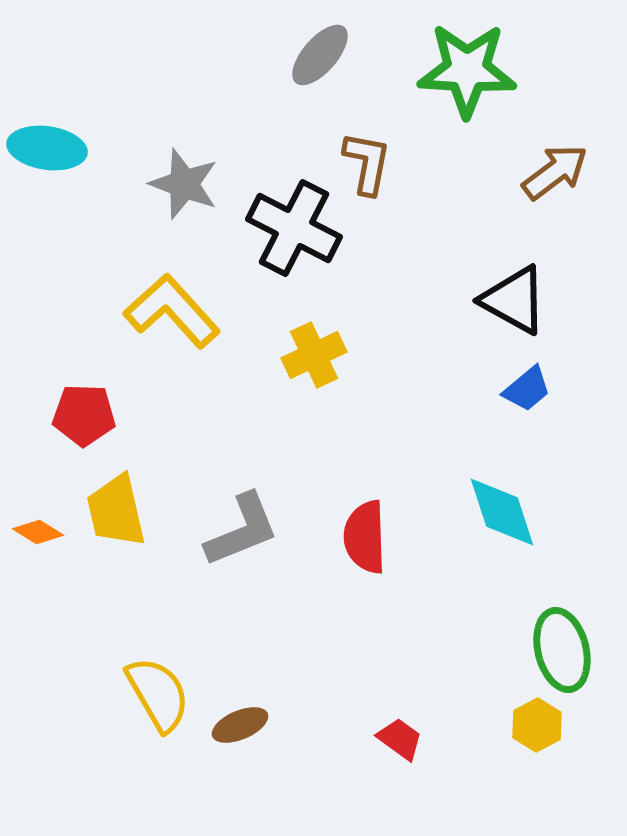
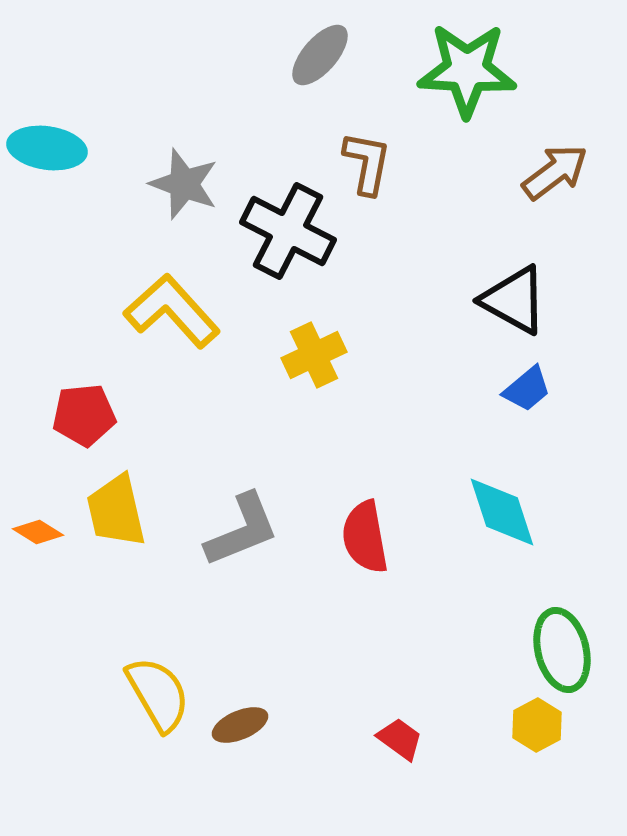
black cross: moved 6 px left, 3 px down
red pentagon: rotated 8 degrees counterclockwise
red semicircle: rotated 8 degrees counterclockwise
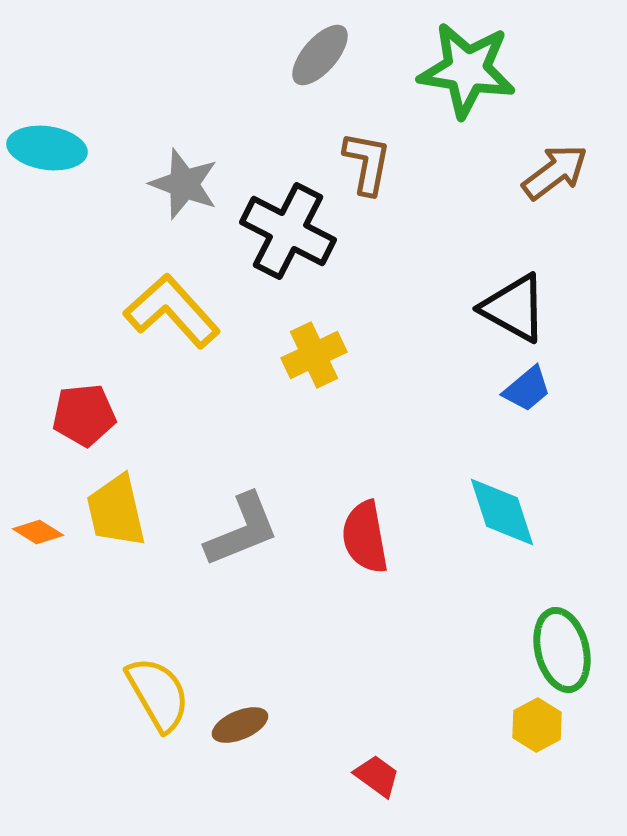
green star: rotated 6 degrees clockwise
black triangle: moved 8 px down
red trapezoid: moved 23 px left, 37 px down
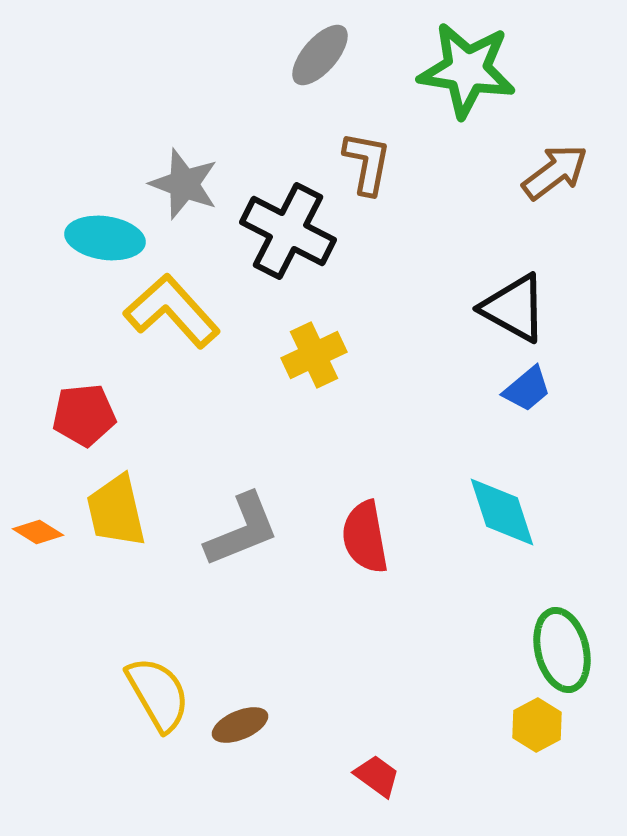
cyan ellipse: moved 58 px right, 90 px down
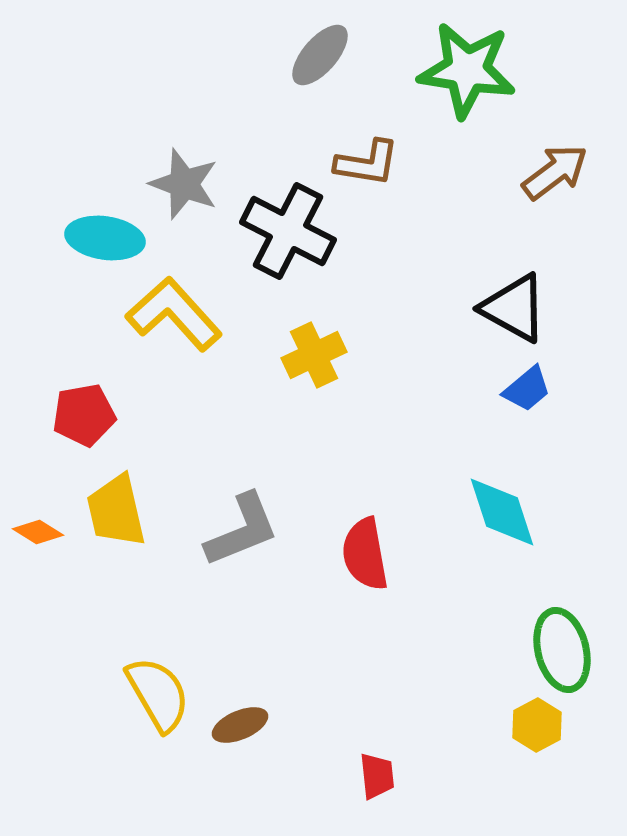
brown L-shape: rotated 88 degrees clockwise
yellow L-shape: moved 2 px right, 3 px down
red pentagon: rotated 4 degrees counterclockwise
red semicircle: moved 17 px down
red trapezoid: rotated 48 degrees clockwise
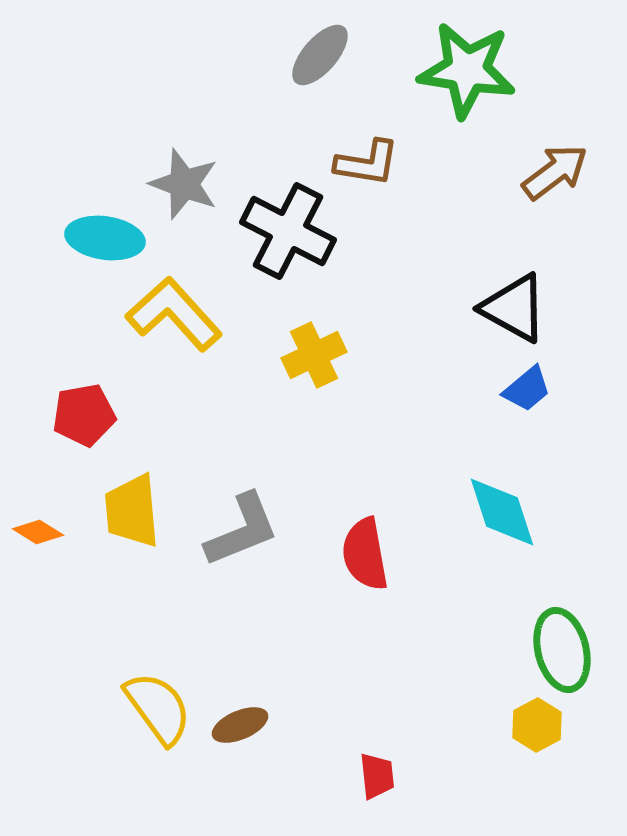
yellow trapezoid: moved 16 px right; rotated 8 degrees clockwise
yellow semicircle: moved 14 px down; rotated 6 degrees counterclockwise
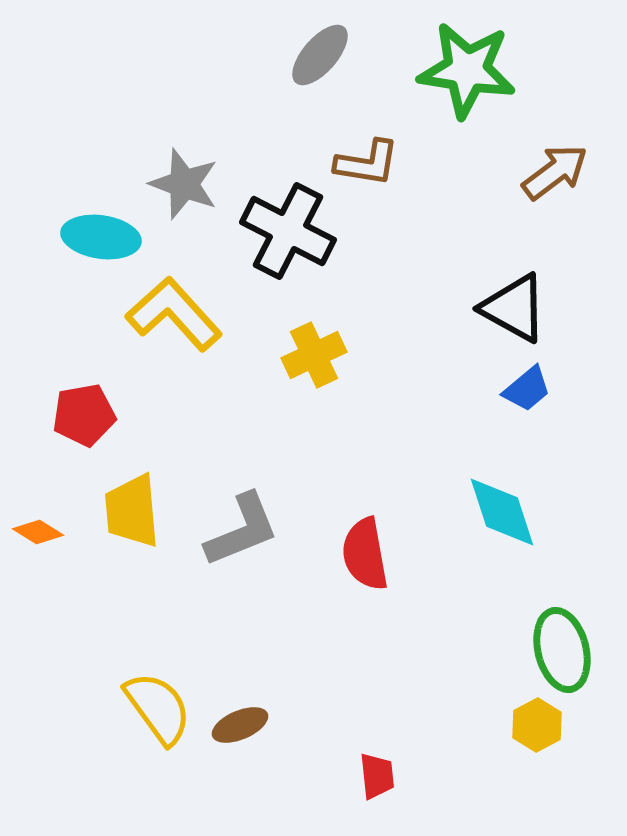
cyan ellipse: moved 4 px left, 1 px up
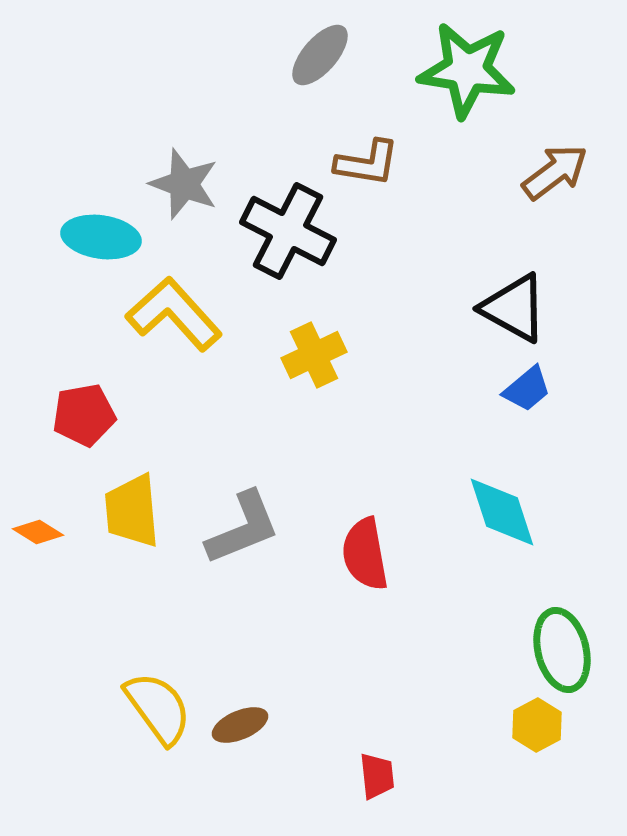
gray L-shape: moved 1 px right, 2 px up
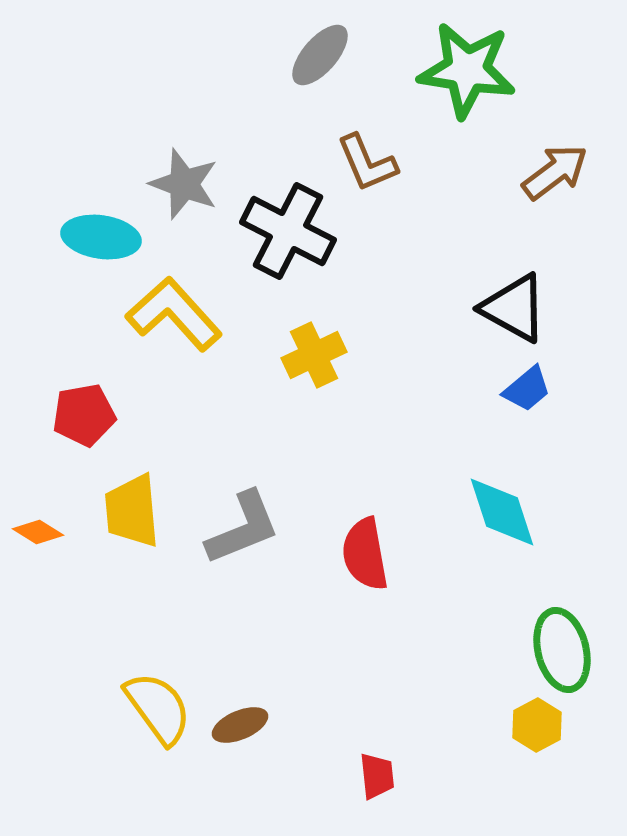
brown L-shape: rotated 58 degrees clockwise
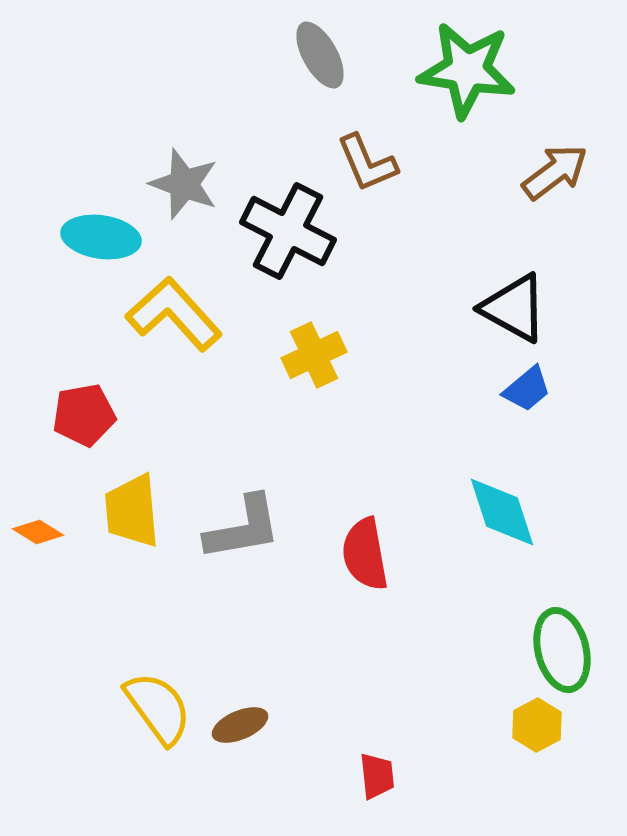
gray ellipse: rotated 70 degrees counterclockwise
gray L-shape: rotated 12 degrees clockwise
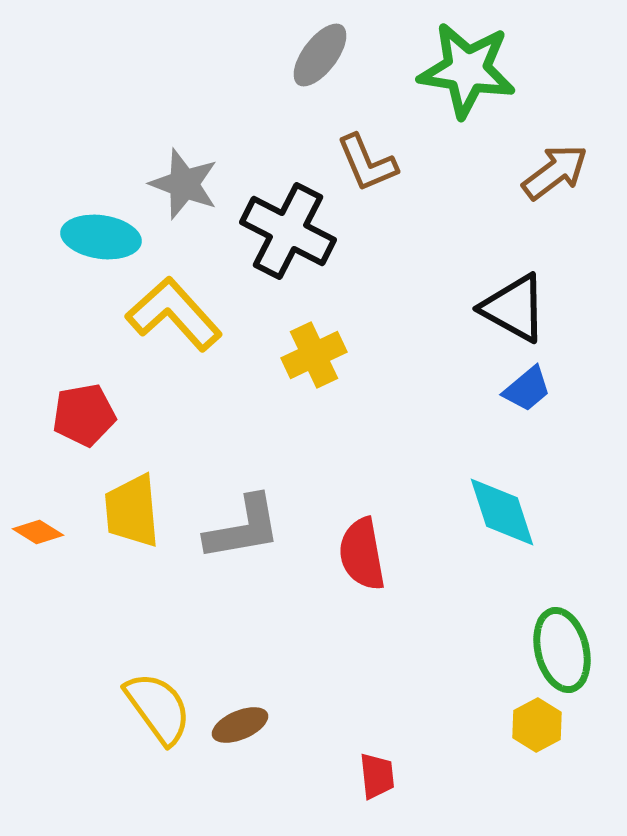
gray ellipse: rotated 66 degrees clockwise
red semicircle: moved 3 px left
